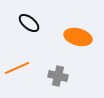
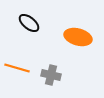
orange line: rotated 40 degrees clockwise
gray cross: moved 7 px left, 1 px up
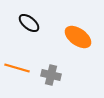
orange ellipse: rotated 20 degrees clockwise
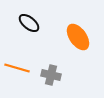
orange ellipse: rotated 20 degrees clockwise
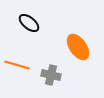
orange ellipse: moved 10 px down
orange line: moved 3 px up
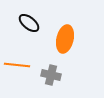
orange ellipse: moved 13 px left, 8 px up; rotated 48 degrees clockwise
orange line: rotated 10 degrees counterclockwise
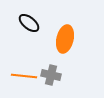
orange line: moved 7 px right, 11 px down
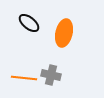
orange ellipse: moved 1 px left, 6 px up
orange line: moved 2 px down
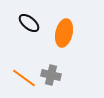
orange line: rotated 30 degrees clockwise
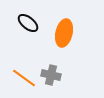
black ellipse: moved 1 px left
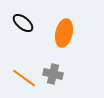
black ellipse: moved 5 px left
gray cross: moved 2 px right, 1 px up
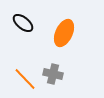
orange ellipse: rotated 12 degrees clockwise
orange line: moved 1 px right, 1 px down; rotated 10 degrees clockwise
